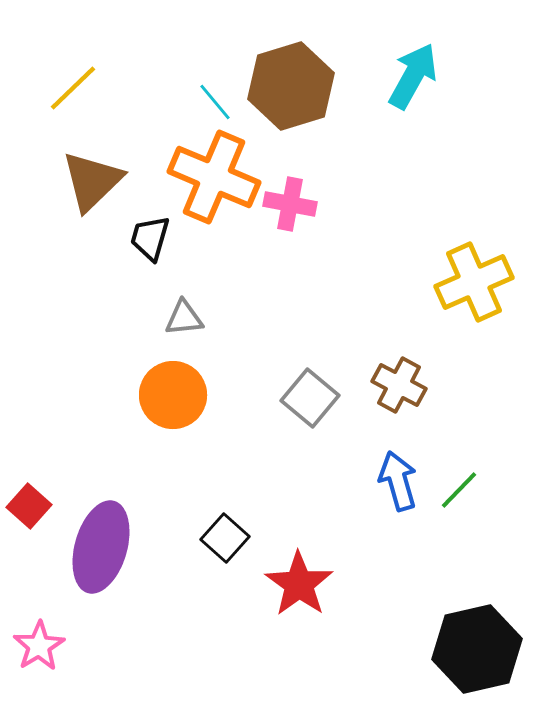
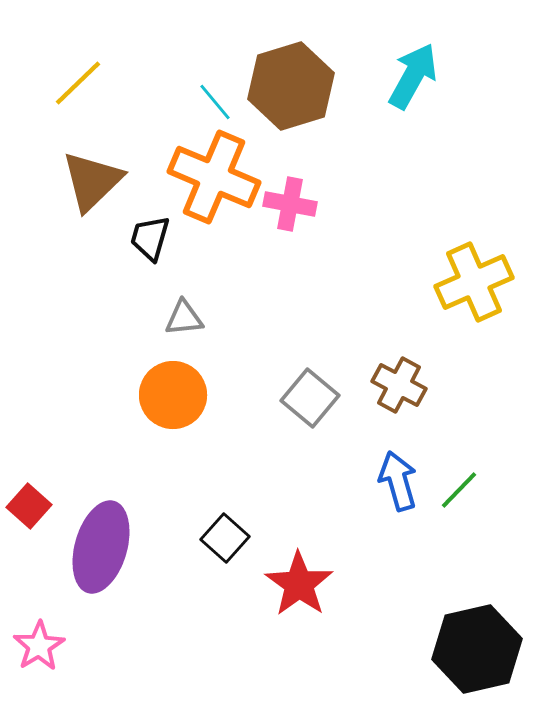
yellow line: moved 5 px right, 5 px up
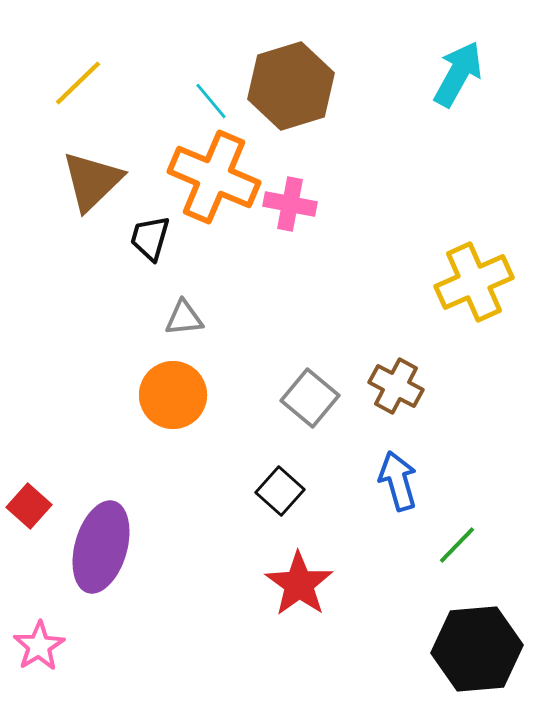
cyan arrow: moved 45 px right, 2 px up
cyan line: moved 4 px left, 1 px up
brown cross: moved 3 px left, 1 px down
green line: moved 2 px left, 55 px down
black square: moved 55 px right, 47 px up
black hexagon: rotated 8 degrees clockwise
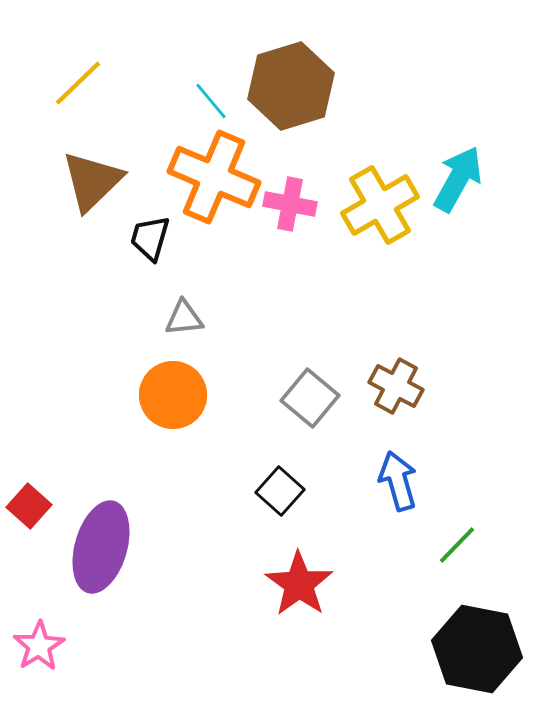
cyan arrow: moved 105 px down
yellow cross: moved 94 px left, 77 px up; rotated 6 degrees counterclockwise
black hexagon: rotated 16 degrees clockwise
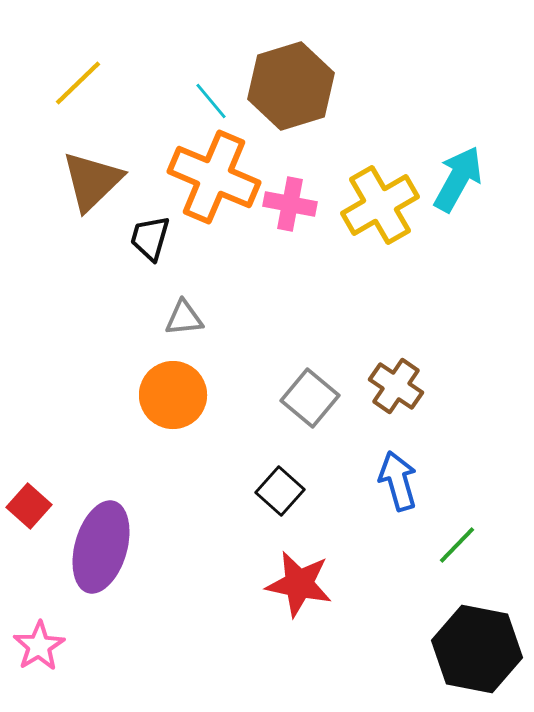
brown cross: rotated 6 degrees clockwise
red star: rotated 24 degrees counterclockwise
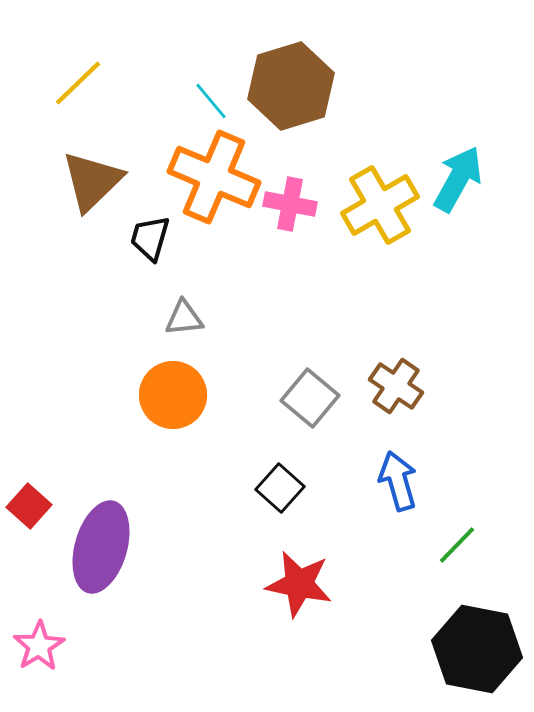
black square: moved 3 px up
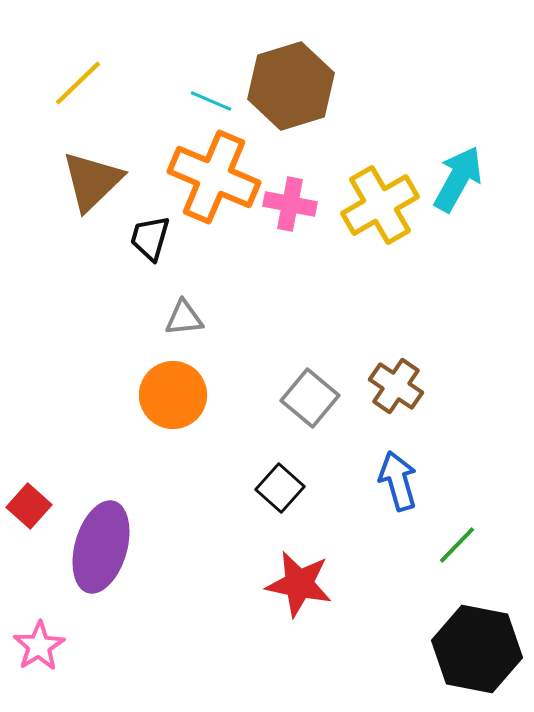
cyan line: rotated 27 degrees counterclockwise
